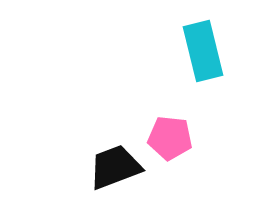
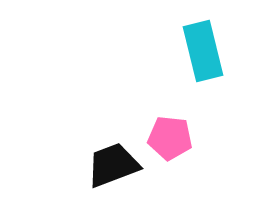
black trapezoid: moved 2 px left, 2 px up
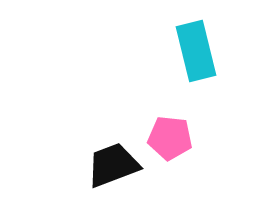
cyan rectangle: moved 7 px left
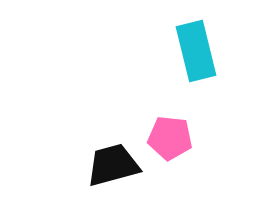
black trapezoid: rotated 6 degrees clockwise
